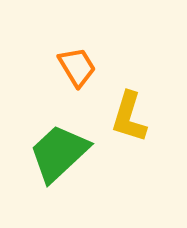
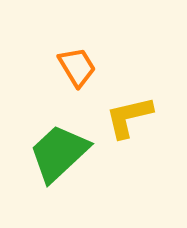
yellow L-shape: rotated 60 degrees clockwise
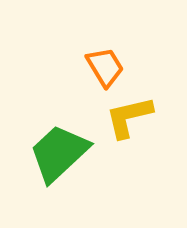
orange trapezoid: moved 28 px right
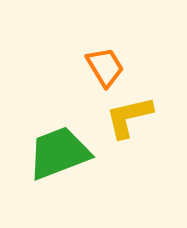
green trapezoid: rotated 22 degrees clockwise
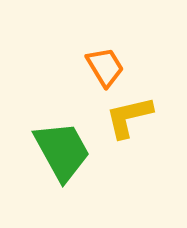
green trapezoid: moved 3 px right, 2 px up; rotated 82 degrees clockwise
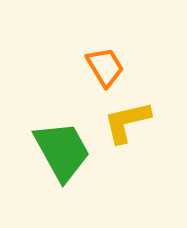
yellow L-shape: moved 2 px left, 5 px down
